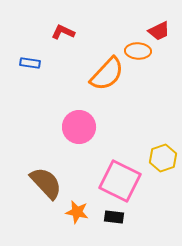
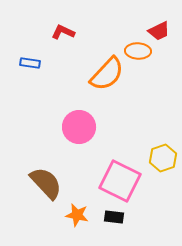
orange star: moved 3 px down
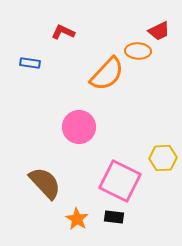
yellow hexagon: rotated 16 degrees clockwise
brown semicircle: moved 1 px left
orange star: moved 4 px down; rotated 20 degrees clockwise
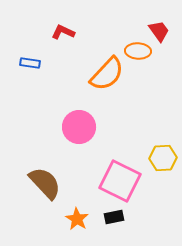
red trapezoid: rotated 100 degrees counterclockwise
black rectangle: rotated 18 degrees counterclockwise
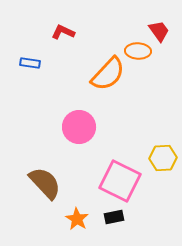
orange semicircle: moved 1 px right
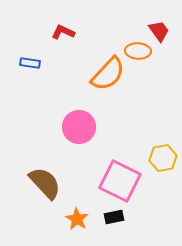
yellow hexagon: rotated 8 degrees counterclockwise
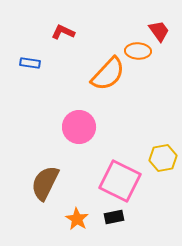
brown semicircle: rotated 111 degrees counterclockwise
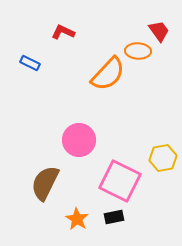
blue rectangle: rotated 18 degrees clockwise
pink circle: moved 13 px down
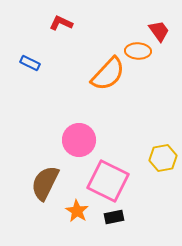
red L-shape: moved 2 px left, 9 px up
pink square: moved 12 px left
orange star: moved 8 px up
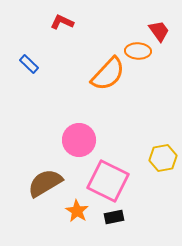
red L-shape: moved 1 px right, 1 px up
blue rectangle: moved 1 px left, 1 px down; rotated 18 degrees clockwise
brown semicircle: rotated 33 degrees clockwise
